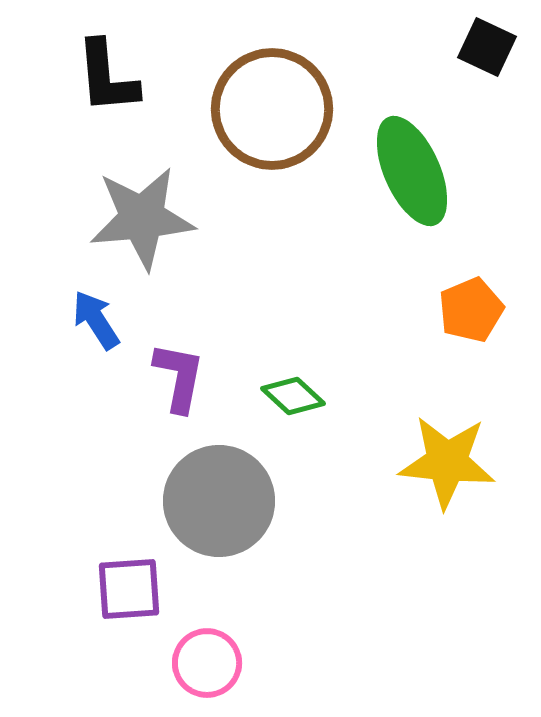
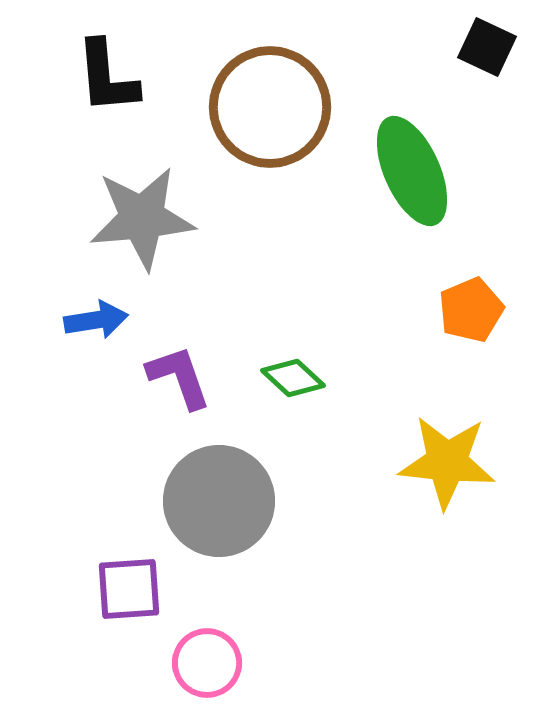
brown circle: moved 2 px left, 2 px up
blue arrow: rotated 114 degrees clockwise
purple L-shape: rotated 30 degrees counterclockwise
green diamond: moved 18 px up
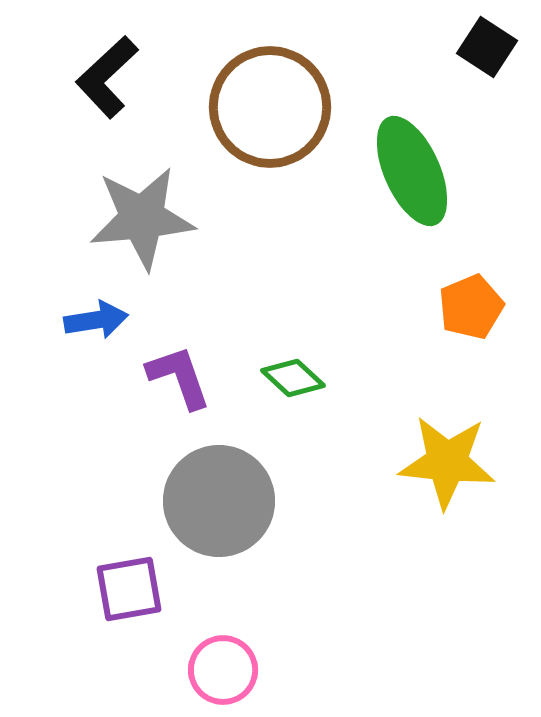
black square: rotated 8 degrees clockwise
black L-shape: rotated 52 degrees clockwise
orange pentagon: moved 3 px up
purple square: rotated 6 degrees counterclockwise
pink circle: moved 16 px right, 7 px down
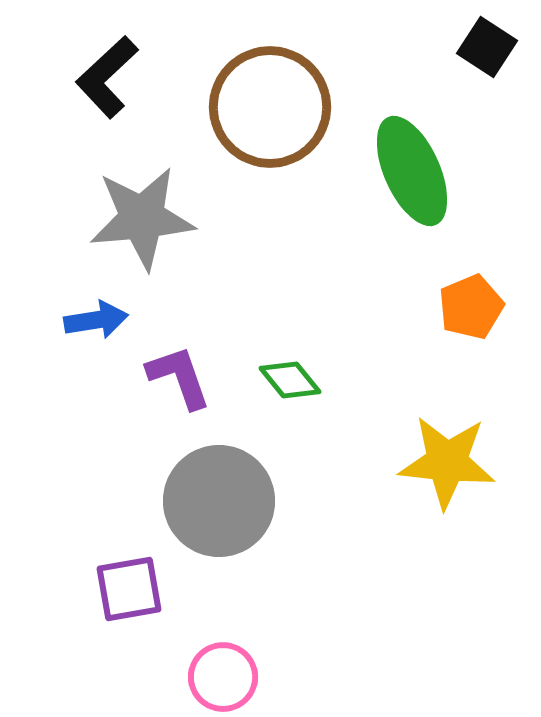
green diamond: moved 3 px left, 2 px down; rotated 8 degrees clockwise
pink circle: moved 7 px down
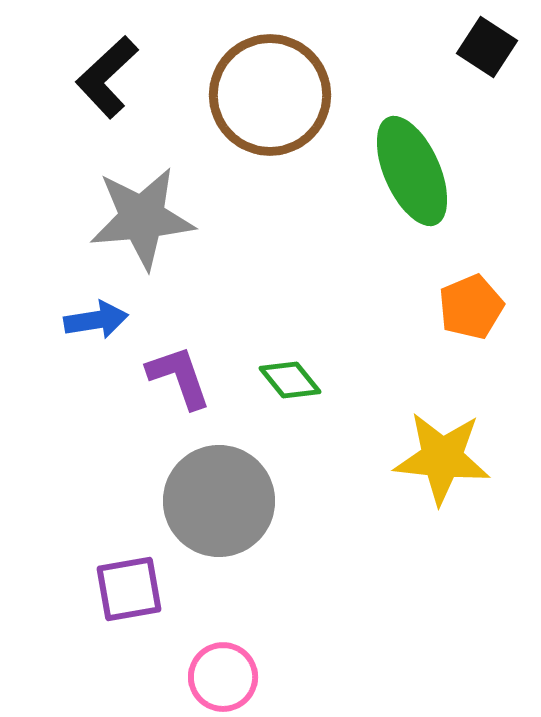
brown circle: moved 12 px up
yellow star: moved 5 px left, 4 px up
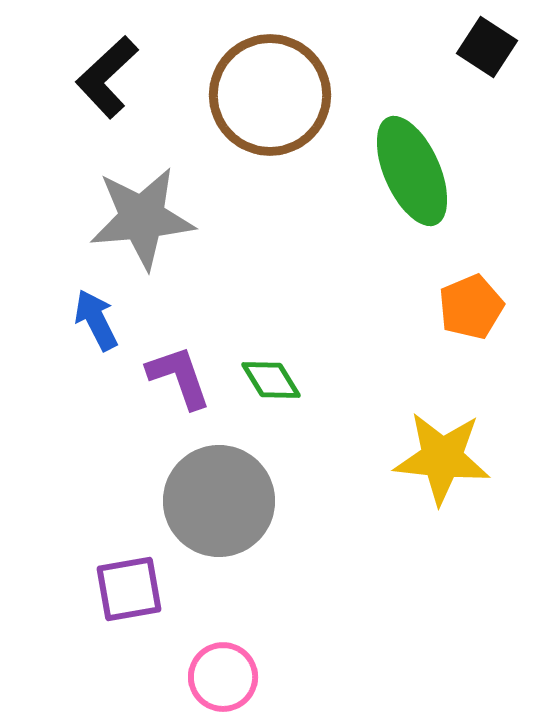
blue arrow: rotated 108 degrees counterclockwise
green diamond: moved 19 px left; rotated 8 degrees clockwise
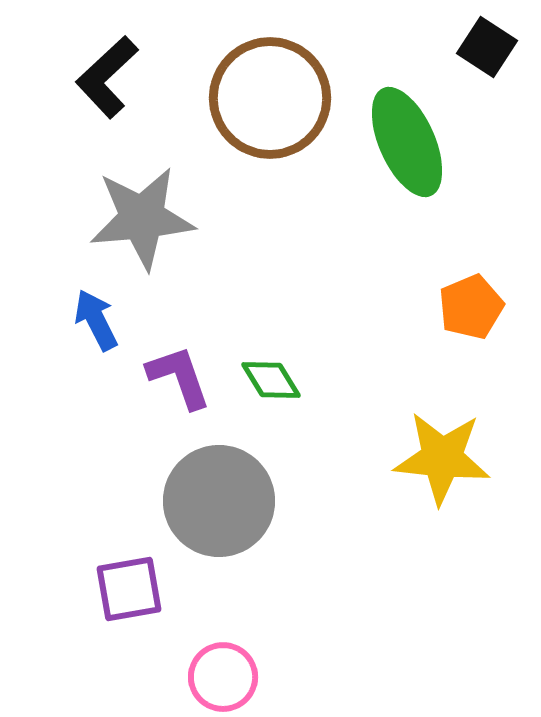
brown circle: moved 3 px down
green ellipse: moved 5 px left, 29 px up
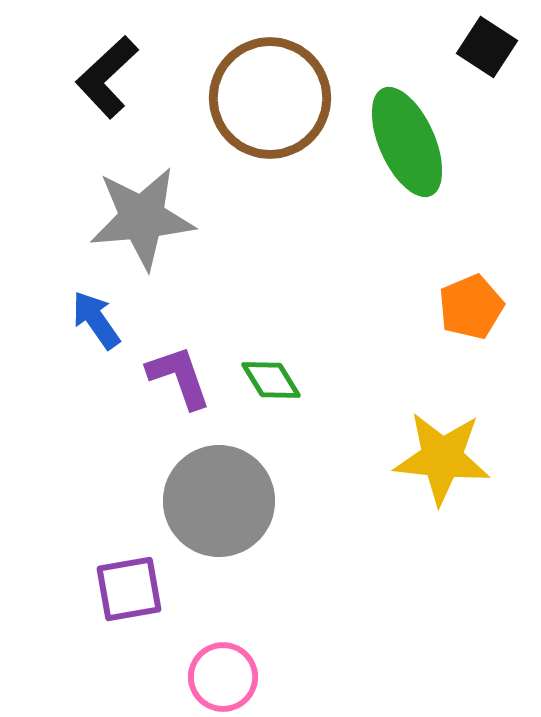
blue arrow: rotated 8 degrees counterclockwise
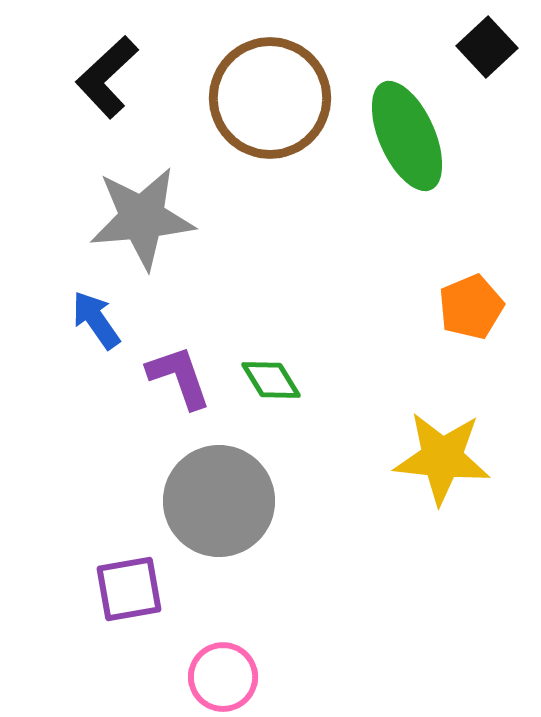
black square: rotated 14 degrees clockwise
green ellipse: moved 6 px up
